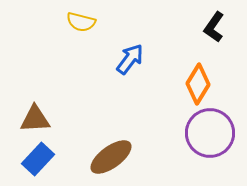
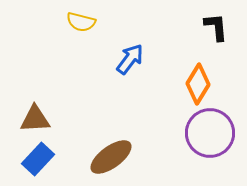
black L-shape: moved 2 px right; rotated 140 degrees clockwise
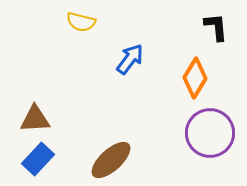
orange diamond: moved 3 px left, 6 px up
brown ellipse: moved 3 px down; rotated 6 degrees counterclockwise
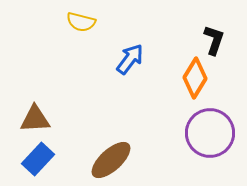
black L-shape: moved 2 px left, 13 px down; rotated 24 degrees clockwise
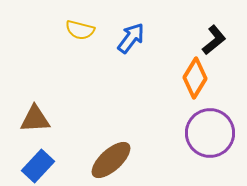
yellow semicircle: moved 1 px left, 8 px down
black L-shape: rotated 32 degrees clockwise
blue arrow: moved 1 px right, 21 px up
blue rectangle: moved 7 px down
